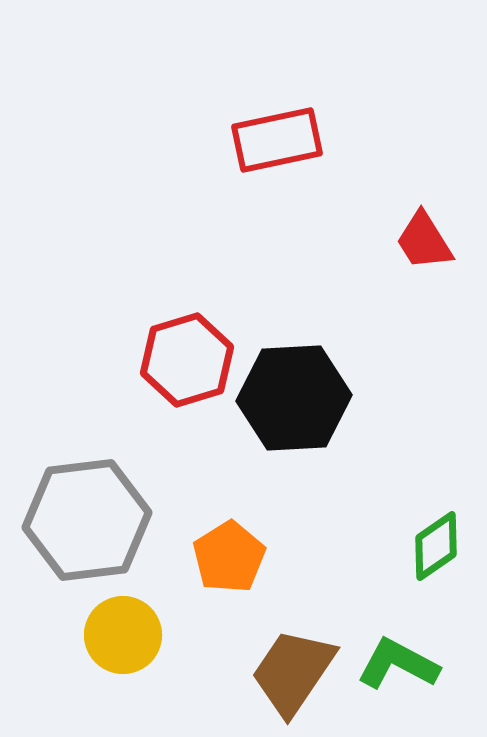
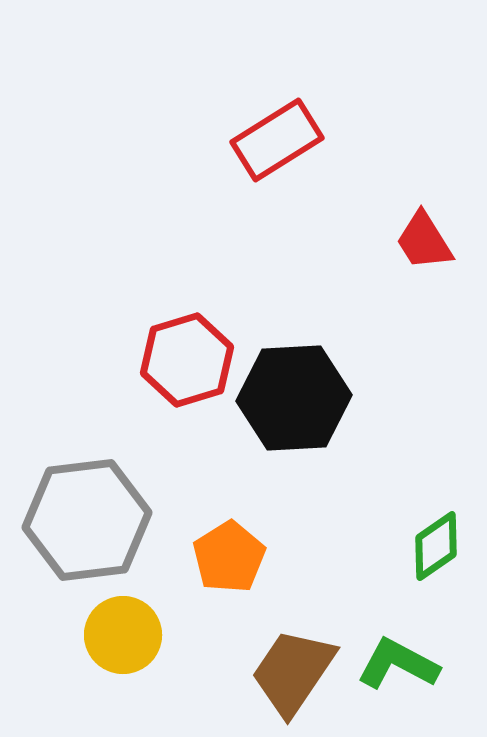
red rectangle: rotated 20 degrees counterclockwise
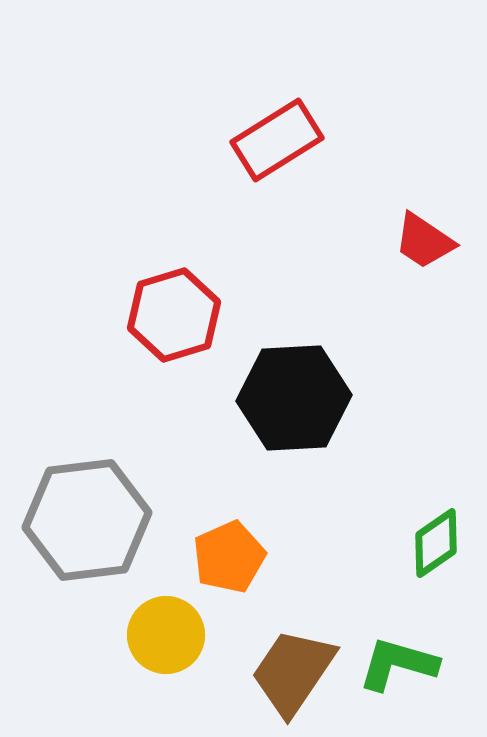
red trapezoid: rotated 24 degrees counterclockwise
red hexagon: moved 13 px left, 45 px up
green diamond: moved 3 px up
orange pentagon: rotated 8 degrees clockwise
yellow circle: moved 43 px right
green L-shape: rotated 12 degrees counterclockwise
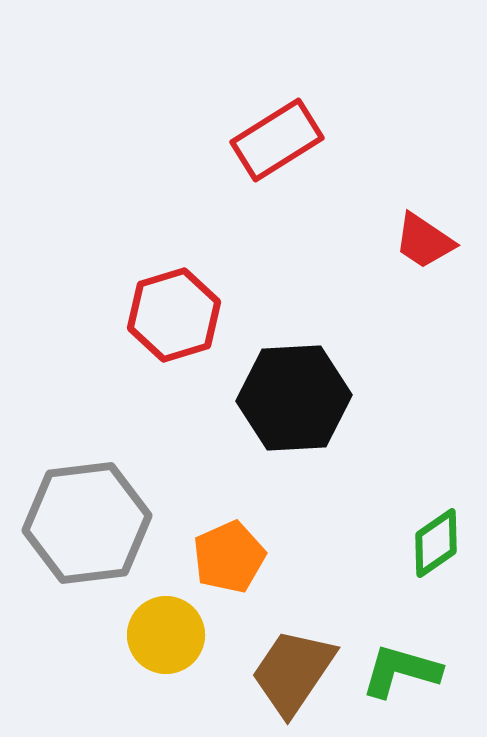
gray hexagon: moved 3 px down
green L-shape: moved 3 px right, 7 px down
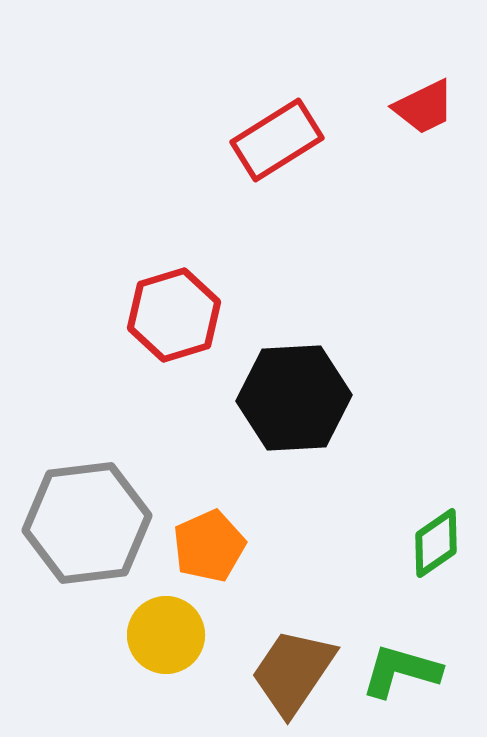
red trapezoid: moved 134 px up; rotated 60 degrees counterclockwise
orange pentagon: moved 20 px left, 11 px up
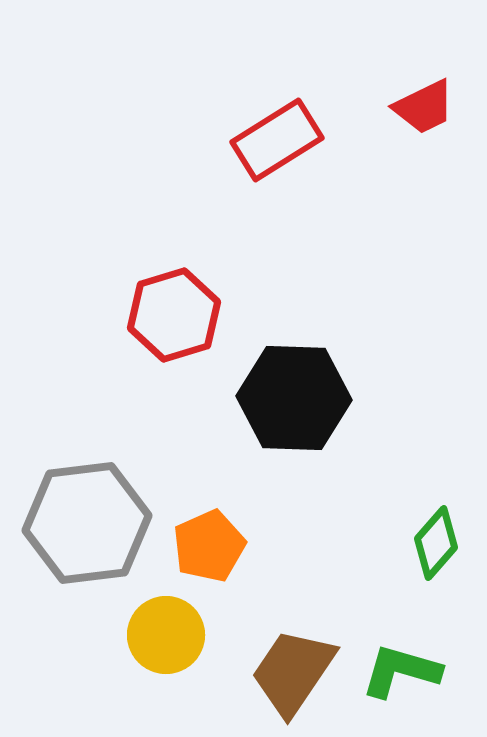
black hexagon: rotated 5 degrees clockwise
green diamond: rotated 14 degrees counterclockwise
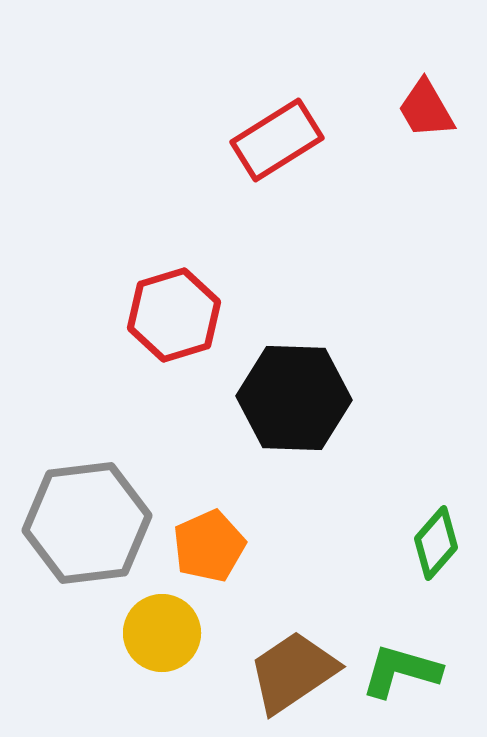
red trapezoid: moved 2 px right, 2 px down; rotated 86 degrees clockwise
yellow circle: moved 4 px left, 2 px up
brown trapezoid: rotated 22 degrees clockwise
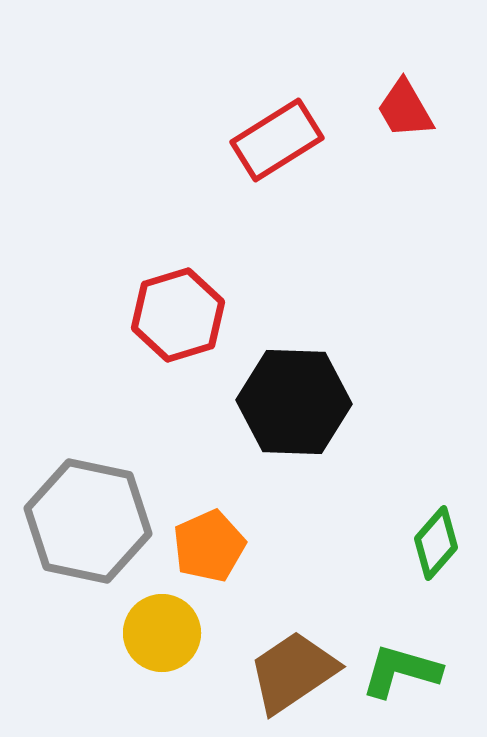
red trapezoid: moved 21 px left
red hexagon: moved 4 px right
black hexagon: moved 4 px down
gray hexagon: moved 1 px right, 2 px up; rotated 19 degrees clockwise
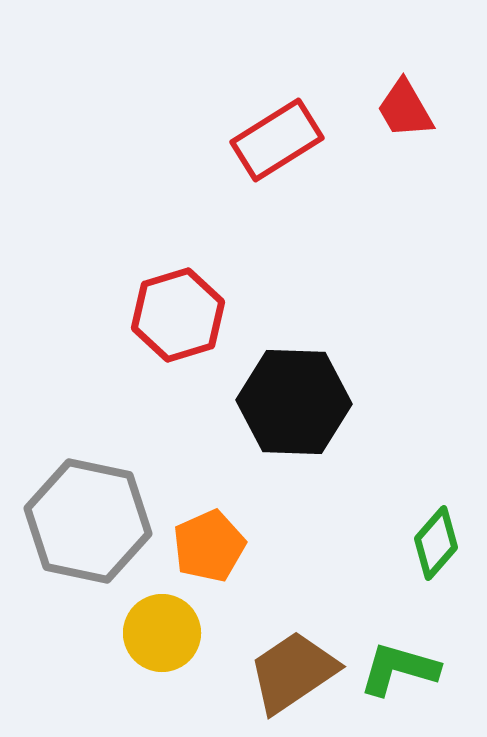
green L-shape: moved 2 px left, 2 px up
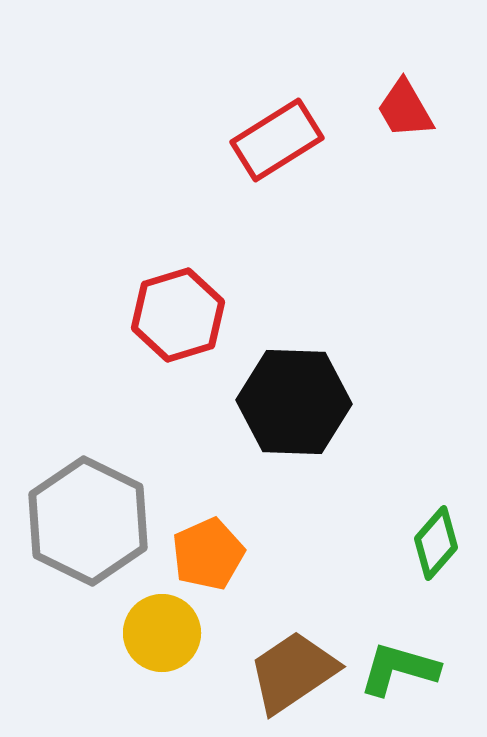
gray hexagon: rotated 14 degrees clockwise
orange pentagon: moved 1 px left, 8 px down
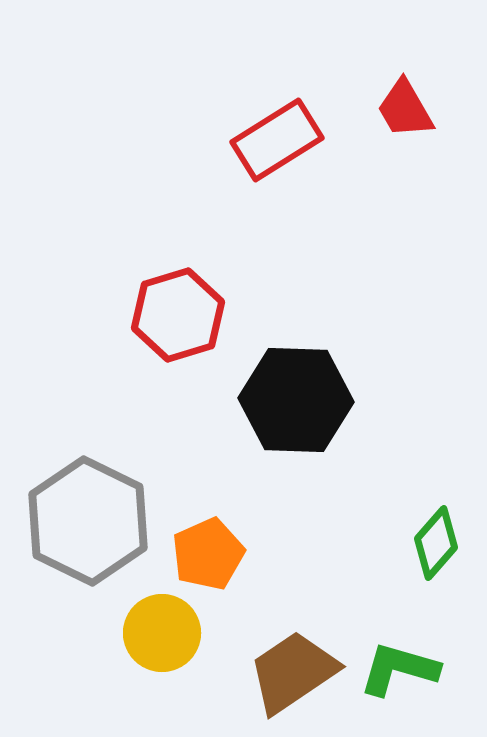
black hexagon: moved 2 px right, 2 px up
